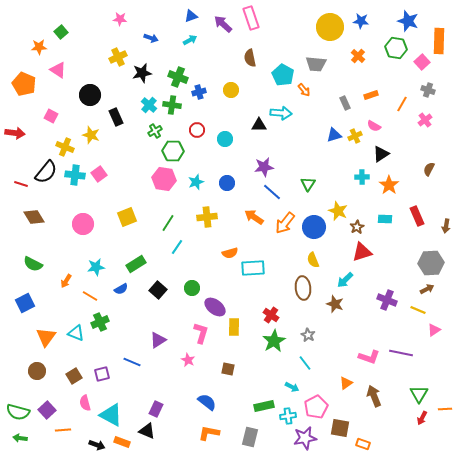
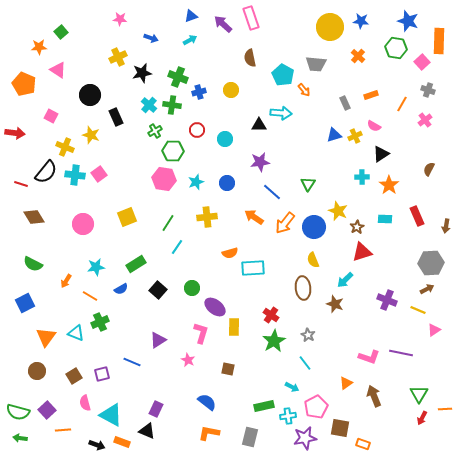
purple star at (264, 167): moved 4 px left, 5 px up
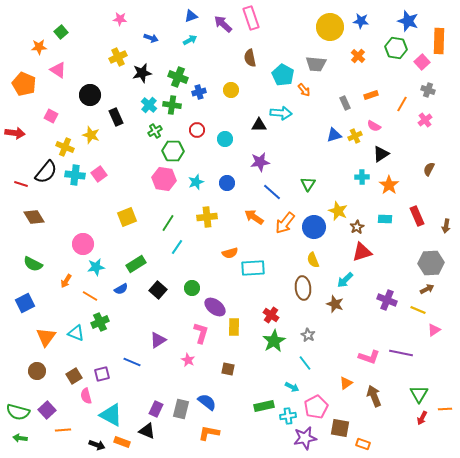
pink circle at (83, 224): moved 20 px down
pink semicircle at (85, 403): moved 1 px right, 7 px up
gray rectangle at (250, 437): moved 69 px left, 28 px up
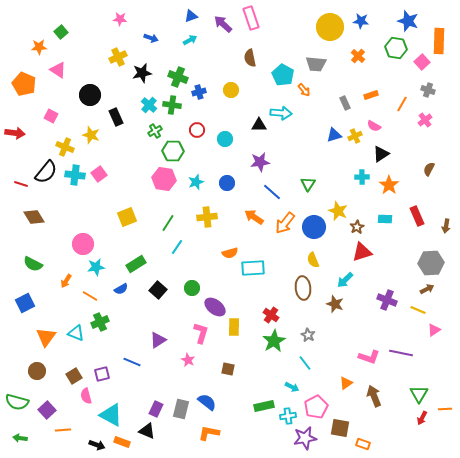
green semicircle at (18, 412): moved 1 px left, 10 px up
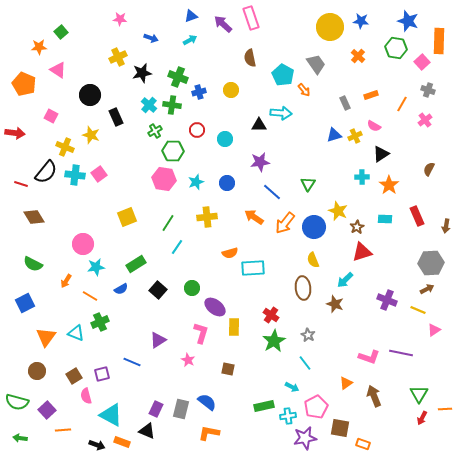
gray trapezoid at (316, 64): rotated 130 degrees counterclockwise
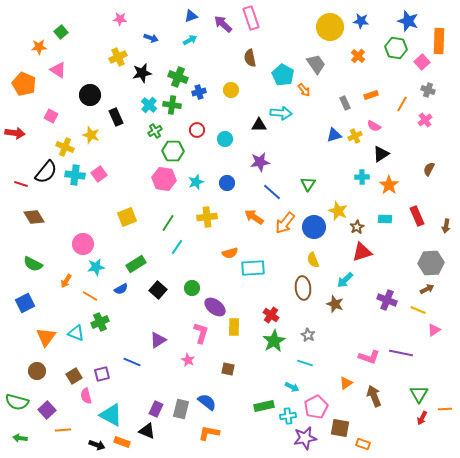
cyan line at (305, 363): rotated 35 degrees counterclockwise
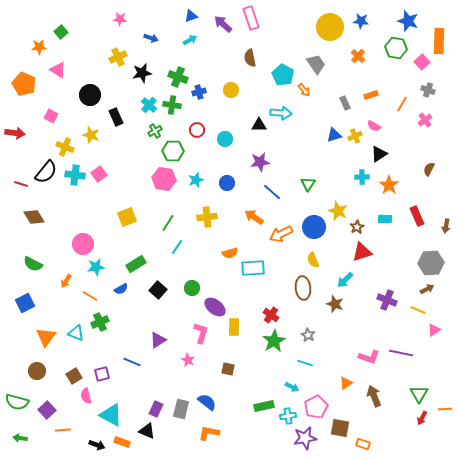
black triangle at (381, 154): moved 2 px left
cyan star at (196, 182): moved 2 px up
orange arrow at (285, 223): moved 4 px left, 11 px down; rotated 25 degrees clockwise
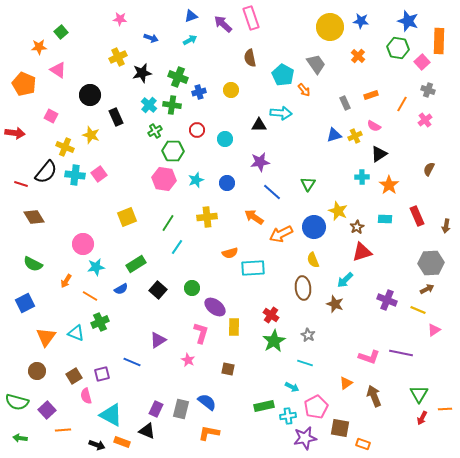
green hexagon at (396, 48): moved 2 px right
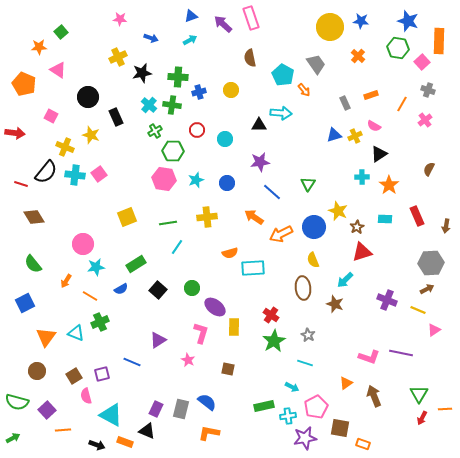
green cross at (178, 77): rotated 18 degrees counterclockwise
black circle at (90, 95): moved 2 px left, 2 px down
green line at (168, 223): rotated 48 degrees clockwise
green semicircle at (33, 264): rotated 24 degrees clockwise
green arrow at (20, 438): moved 7 px left; rotated 144 degrees clockwise
orange rectangle at (122, 442): moved 3 px right
